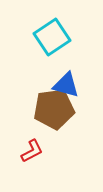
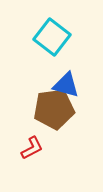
cyan square: rotated 18 degrees counterclockwise
red L-shape: moved 3 px up
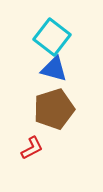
blue triangle: moved 12 px left, 16 px up
brown pentagon: rotated 9 degrees counterclockwise
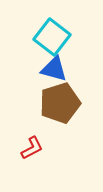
brown pentagon: moved 6 px right, 6 px up
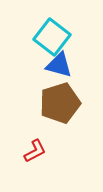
blue triangle: moved 5 px right, 4 px up
red L-shape: moved 3 px right, 3 px down
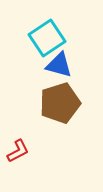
cyan square: moved 5 px left, 1 px down; rotated 18 degrees clockwise
red L-shape: moved 17 px left
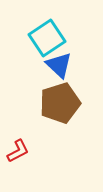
blue triangle: rotated 28 degrees clockwise
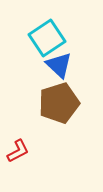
brown pentagon: moved 1 px left
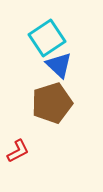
brown pentagon: moved 7 px left
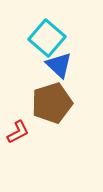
cyan square: rotated 15 degrees counterclockwise
red L-shape: moved 19 px up
